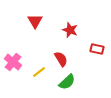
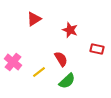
red triangle: moved 1 px left, 2 px up; rotated 28 degrees clockwise
green semicircle: moved 1 px up
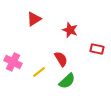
pink cross: rotated 12 degrees counterclockwise
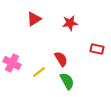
red star: moved 7 px up; rotated 28 degrees counterclockwise
pink cross: moved 1 px left, 1 px down
green semicircle: rotated 78 degrees counterclockwise
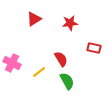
red rectangle: moved 3 px left, 1 px up
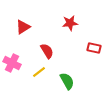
red triangle: moved 11 px left, 8 px down
red semicircle: moved 14 px left, 8 px up
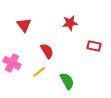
red triangle: moved 1 px right, 2 px up; rotated 35 degrees counterclockwise
red rectangle: moved 2 px up
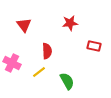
red semicircle: rotated 28 degrees clockwise
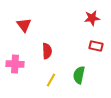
red star: moved 22 px right, 5 px up
red rectangle: moved 2 px right
pink cross: moved 3 px right, 1 px down; rotated 24 degrees counterclockwise
yellow line: moved 12 px right, 8 px down; rotated 24 degrees counterclockwise
green semicircle: moved 12 px right, 6 px up; rotated 138 degrees counterclockwise
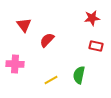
red semicircle: moved 11 px up; rotated 133 degrees counterclockwise
yellow line: rotated 32 degrees clockwise
